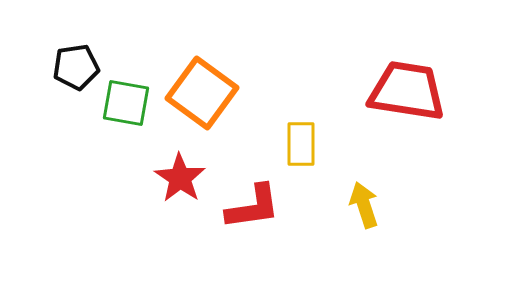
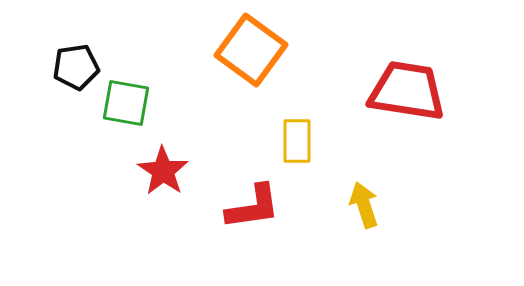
orange square: moved 49 px right, 43 px up
yellow rectangle: moved 4 px left, 3 px up
red star: moved 17 px left, 7 px up
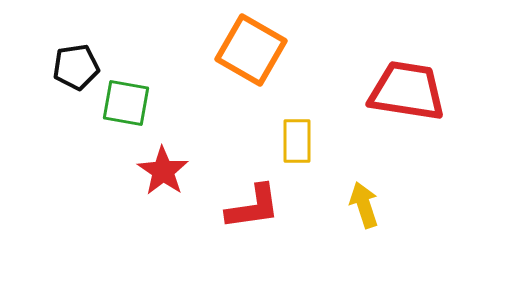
orange square: rotated 6 degrees counterclockwise
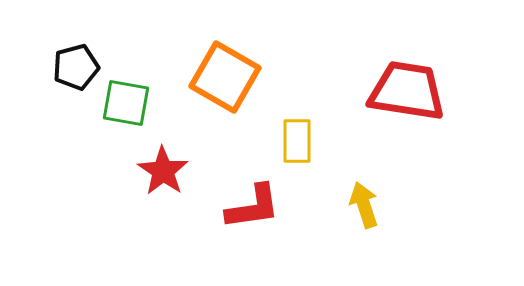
orange square: moved 26 px left, 27 px down
black pentagon: rotated 6 degrees counterclockwise
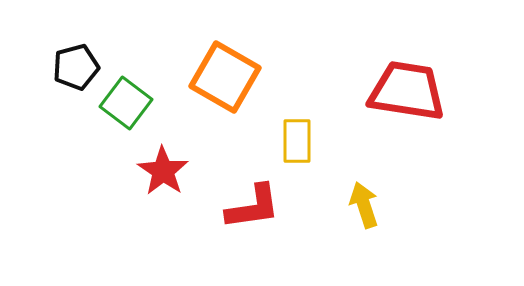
green square: rotated 27 degrees clockwise
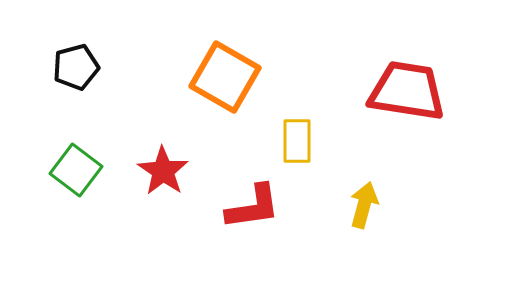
green square: moved 50 px left, 67 px down
yellow arrow: rotated 33 degrees clockwise
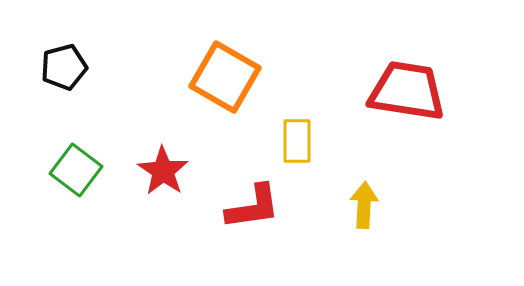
black pentagon: moved 12 px left
yellow arrow: rotated 12 degrees counterclockwise
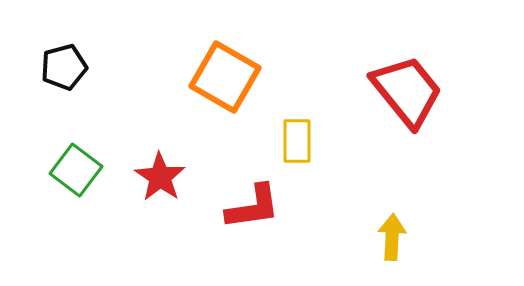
red trapezoid: rotated 42 degrees clockwise
red star: moved 3 px left, 6 px down
yellow arrow: moved 28 px right, 32 px down
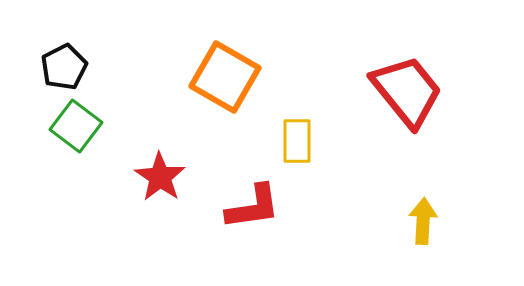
black pentagon: rotated 12 degrees counterclockwise
green square: moved 44 px up
yellow arrow: moved 31 px right, 16 px up
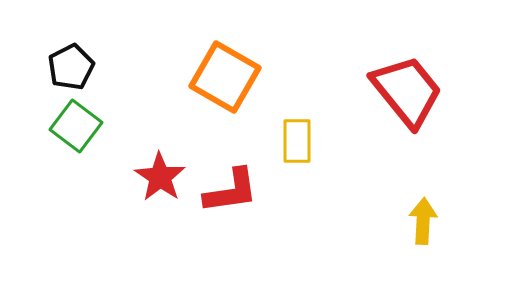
black pentagon: moved 7 px right
red L-shape: moved 22 px left, 16 px up
